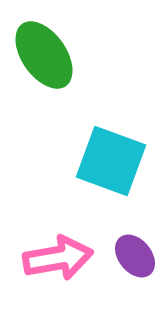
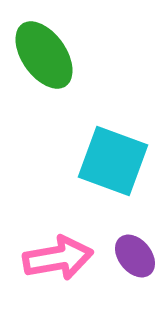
cyan square: moved 2 px right
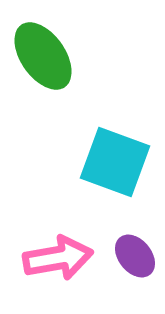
green ellipse: moved 1 px left, 1 px down
cyan square: moved 2 px right, 1 px down
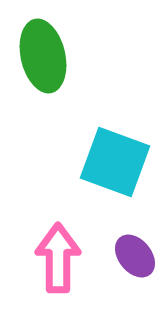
green ellipse: rotated 22 degrees clockwise
pink arrow: rotated 80 degrees counterclockwise
